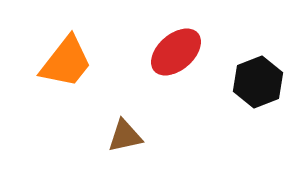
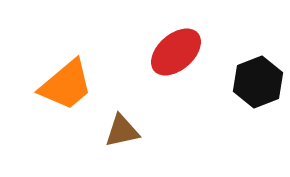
orange trapezoid: moved 23 px down; rotated 12 degrees clockwise
brown triangle: moved 3 px left, 5 px up
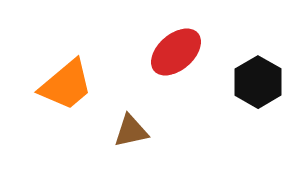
black hexagon: rotated 9 degrees counterclockwise
brown triangle: moved 9 px right
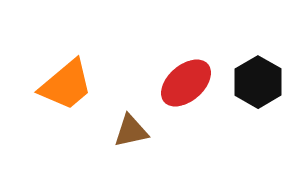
red ellipse: moved 10 px right, 31 px down
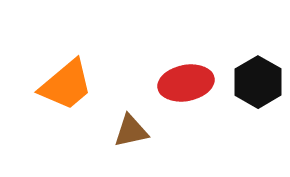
red ellipse: rotated 30 degrees clockwise
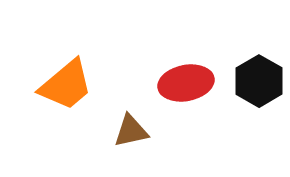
black hexagon: moved 1 px right, 1 px up
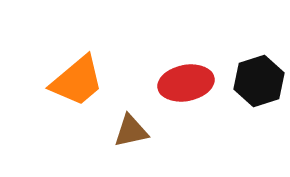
black hexagon: rotated 12 degrees clockwise
orange trapezoid: moved 11 px right, 4 px up
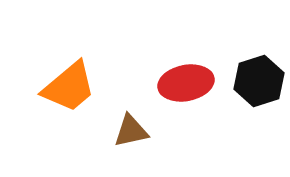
orange trapezoid: moved 8 px left, 6 px down
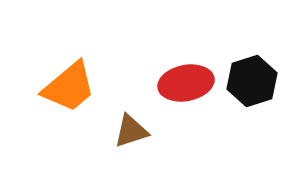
black hexagon: moved 7 px left
brown triangle: rotated 6 degrees counterclockwise
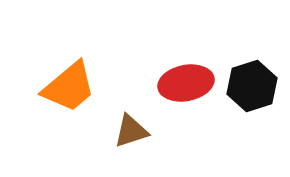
black hexagon: moved 5 px down
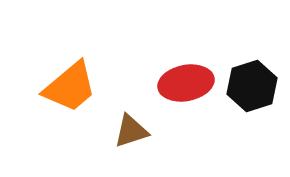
orange trapezoid: moved 1 px right
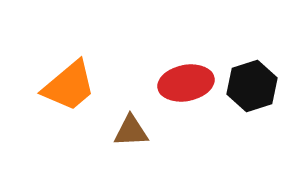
orange trapezoid: moved 1 px left, 1 px up
brown triangle: rotated 15 degrees clockwise
